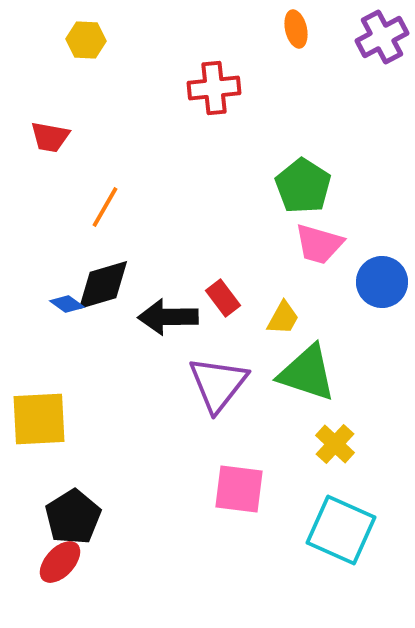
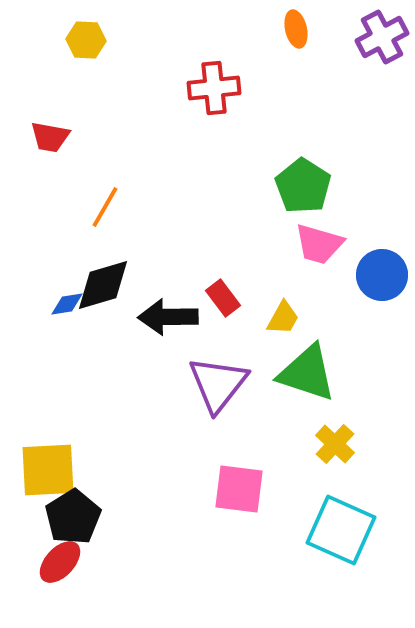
blue circle: moved 7 px up
blue diamond: rotated 44 degrees counterclockwise
yellow square: moved 9 px right, 51 px down
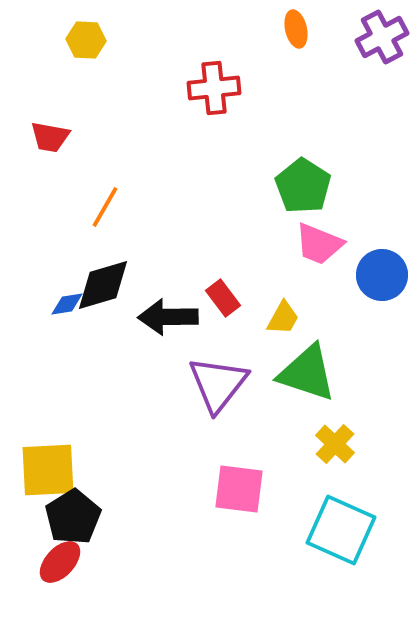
pink trapezoid: rotated 6 degrees clockwise
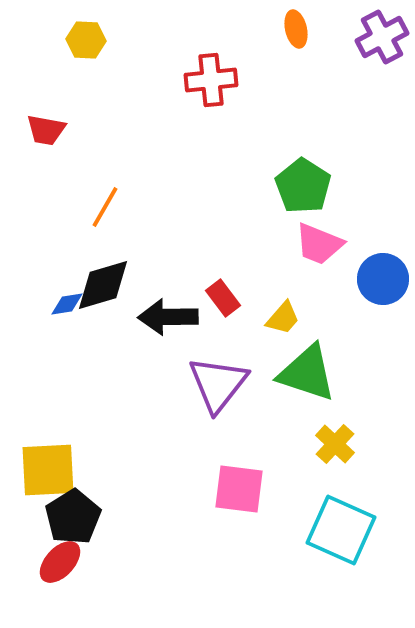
red cross: moved 3 px left, 8 px up
red trapezoid: moved 4 px left, 7 px up
blue circle: moved 1 px right, 4 px down
yellow trapezoid: rotated 12 degrees clockwise
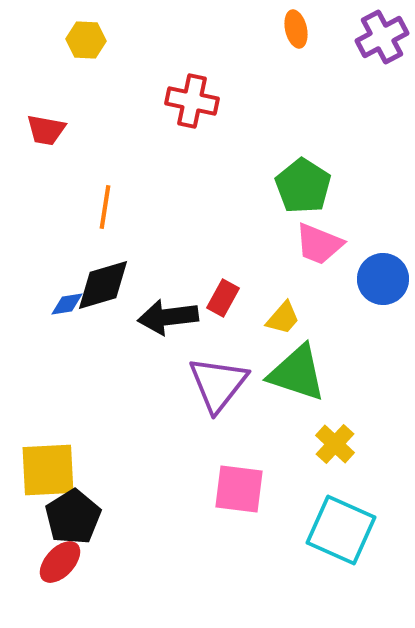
red cross: moved 19 px left, 21 px down; rotated 18 degrees clockwise
orange line: rotated 21 degrees counterclockwise
red rectangle: rotated 66 degrees clockwise
black arrow: rotated 6 degrees counterclockwise
green triangle: moved 10 px left
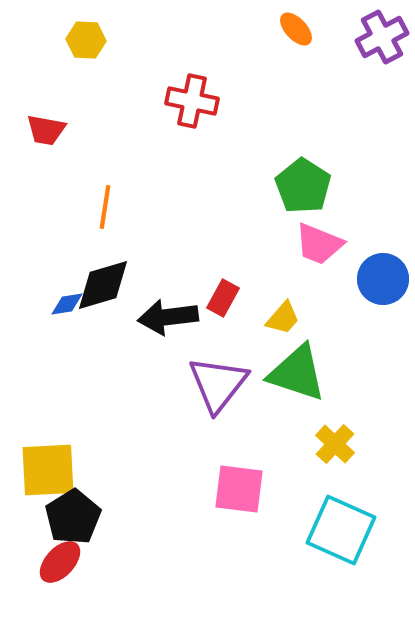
orange ellipse: rotated 30 degrees counterclockwise
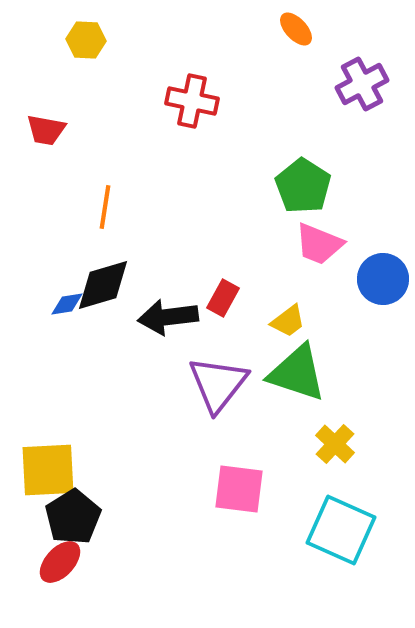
purple cross: moved 20 px left, 47 px down
yellow trapezoid: moved 5 px right, 3 px down; rotated 12 degrees clockwise
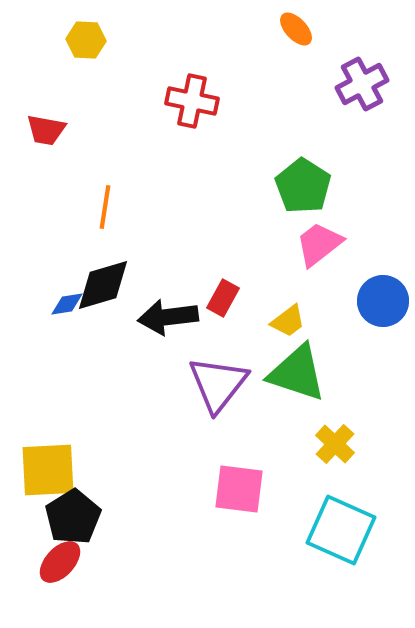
pink trapezoid: rotated 120 degrees clockwise
blue circle: moved 22 px down
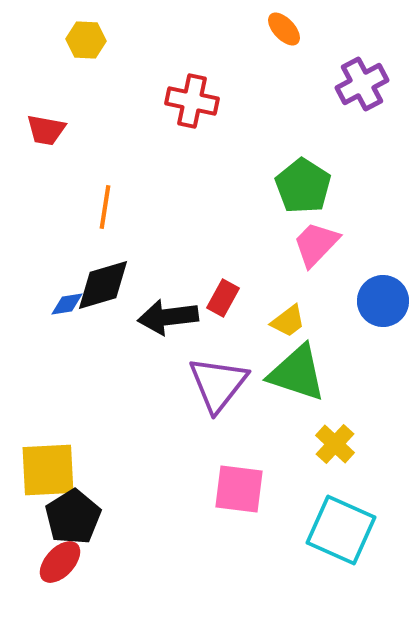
orange ellipse: moved 12 px left
pink trapezoid: moved 3 px left; rotated 8 degrees counterclockwise
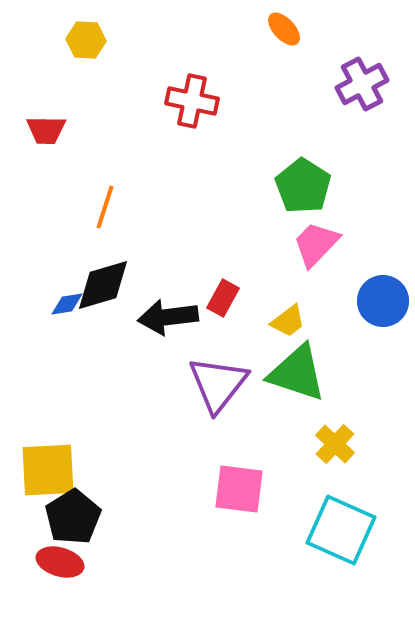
red trapezoid: rotated 9 degrees counterclockwise
orange line: rotated 9 degrees clockwise
red ellipse: rotated 63 degrees clockwise
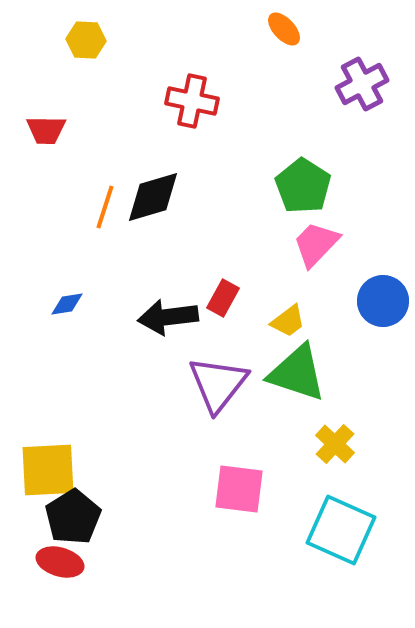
black diamond: moved 50 px right, 88 px up
